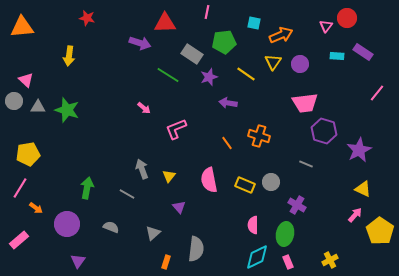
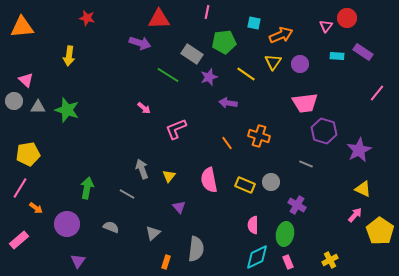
red triangle at (165, 23): moved 6 px left, 4 px up
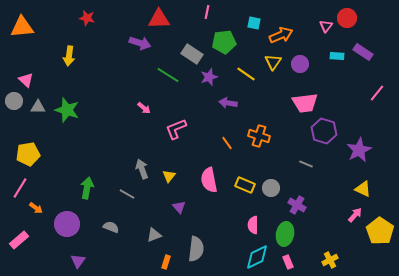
gray circle at (271, 182): moved 6 px down
gray triangle at (153, 233): moved 1 px right, 2 px down; rotated 21 degrees clockwise
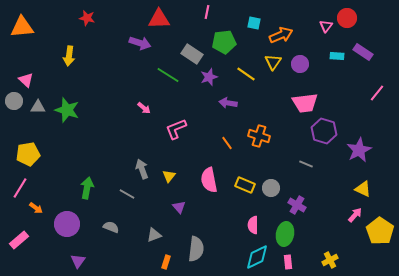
pink rectangle at (288, 262): rotated 16 degrees clockwise
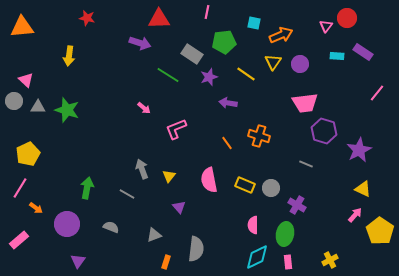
yellow pentagon at (28, 154): rotated 15 degrees counterclockwise
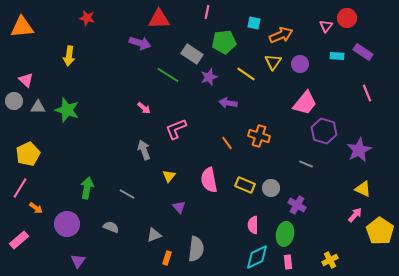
pink line at (377, 93): moved 10 px left; rotated 60 degrees counterclockwise
pink trapezoid at (305, 103): rotated 44 degrees counterclockwise
gray arrow at (142, 169): moved 2 px right, 19 px up
orange rectangle at (166, 262): moved 1 px right, 4 px up
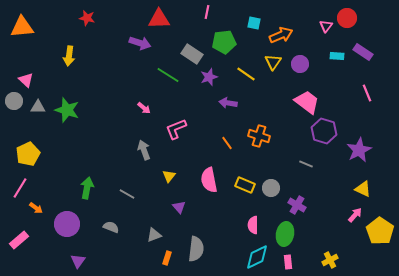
pink trapezoid at (305, 103): moved 2 px right, 1 px up; rotated 92 degrees counterclockwise
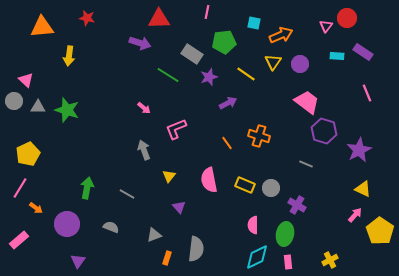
orange triangle at (22, 27): moved 20 px right
purple arrow at (228, 103): rotated 144 degrees clockwise
